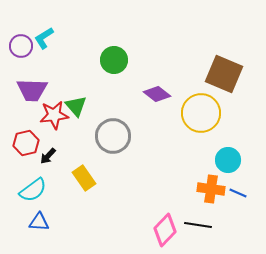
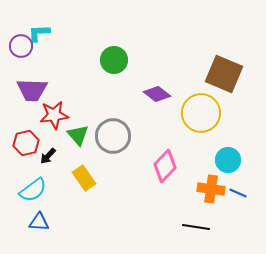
cyan L-shape: moved 5 px left, 5 px up; rotated 30 degrees clockwise
green triangle: moved 2 px right, 29 px down
black line: moved 2 px left, 2 px down
pink diamond: moved 64 px up
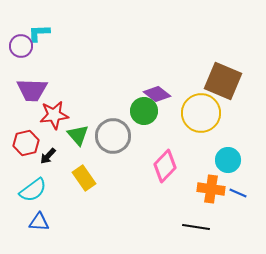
green circle: moved 30 px right, 51 px down
brown square: moved 1 px left, 7 px down
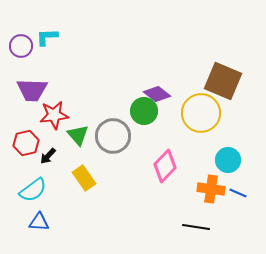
cyan L-shape: moved 8 px right, 4 px down
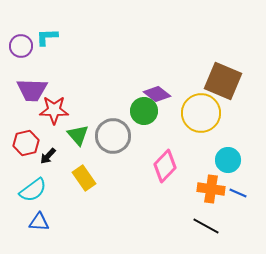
red star: moved 5 px up; rotated 8 degrees clockwise
black line: moved 10 px right, 1 px up; rotated 20 degrees clockwise
